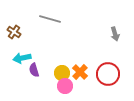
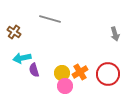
orange cross: rotated 14 degrees clockwise
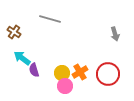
cyan arrow: rotated 48 degrees clockwise
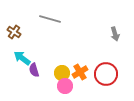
red circle: moved 2 px left
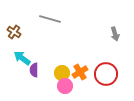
purple semicircle: rotated 16 degrees clockwise
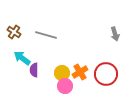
gray line: moved 4 px left, 16 px down
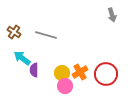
gray arrow: moved 3 px left, 19 px up
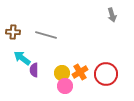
brown cross: moved 1 px left; rotated 32 degrees counterclockwise
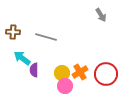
gray arrow: moved 11 px left; rotated 16 degrees counterclockwise
gray line: moved 2 px down
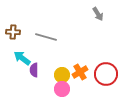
gray arrow: moved 3 px left, 1 px up
yellow circle: moved 2 px down
pink circle: moved 3 px left, 3 px down
